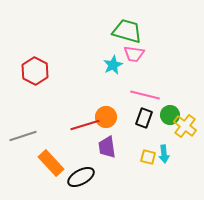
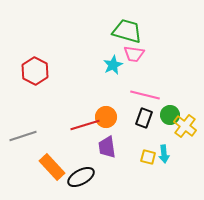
orange rectangle: moved 1 px right, 4 px down
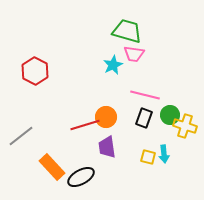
yellow cross: rotated 20 degrees counterclockwise
gray line: moved 2 px left; rotated 20 degrees counterclockwise
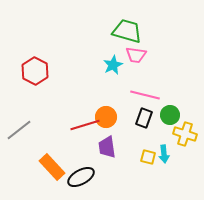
pink trapezoid: moved 2 px right, 1 px down
yellow cross: moved 8 px down
gray line: moved 2 px left, 6 px up
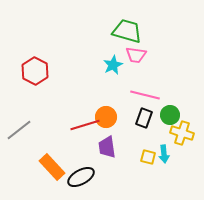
yellow cross: moved 3 px left, 1 px up
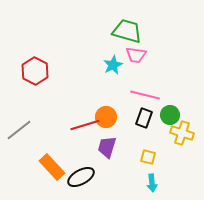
purple trapezoid: rotated 25 degrees clockwise
cyan arrow: moved 12 px left, 29 px down
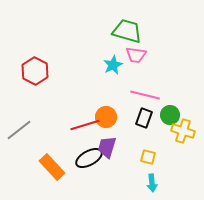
yellow cross: moved 1 px right, 2 px up
black ellipse: moved 8 px right, 19 px up
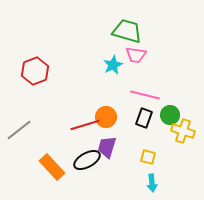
red hexagon: rotated 12 degrees clockwise
black ellipse: moved 2 px left, 2 px down
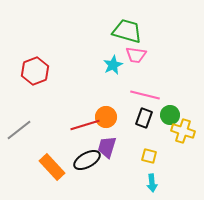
yellow square: moved 1 px right, 1 px up
